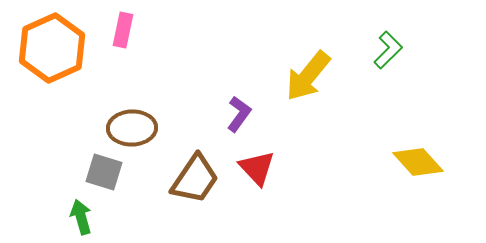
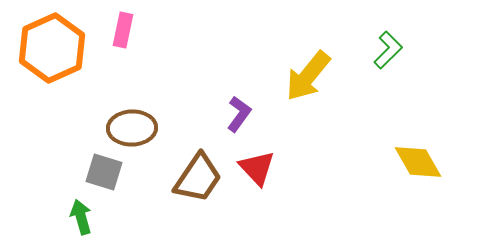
yellow diamond: rotated 12 degrees clockwise
brown trapezoid: moved 3 px right, 1 px up
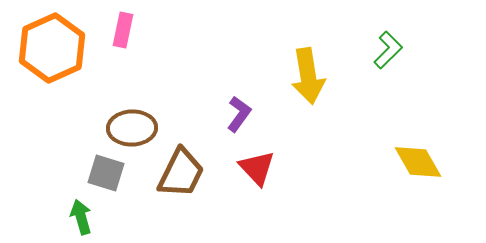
yellow arrow: rotated 48 degrees counterclockwise
gray square: moved 2 px right, 1 px down
brown trapezoid: moved 17 px left, 5 px up; rotated 8 degrees counterclockwise
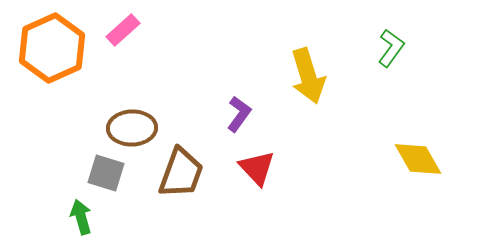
pink rectangle: rotated 36 degrees clockwise
green L-shape: moved 3 px right, 2 px up; rotated 9 degrees counterclockwise
yellow arrow: rotated 8 degrees counterclockwise
yellow diamond: moved 3 px up
brown trapezoid: rotated 6 degrees counterclockwise
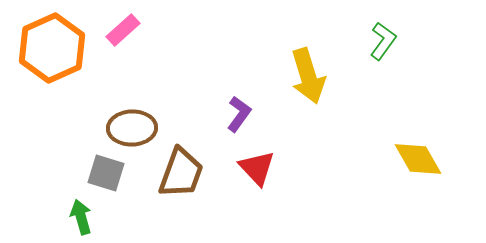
green L-shape: moved 8 px left, 7 px up
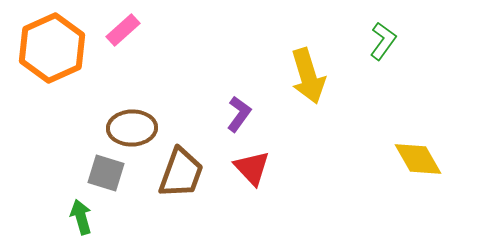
red triangle: moved 5 px left
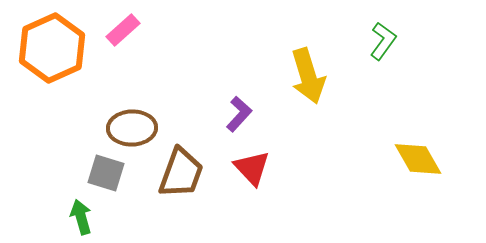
purple L-shape: rotated 6 degrees clockwise
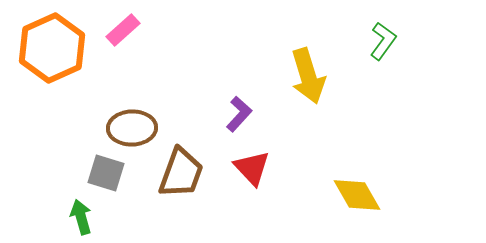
yellow diamond: moved 61 px left, 36 px down
